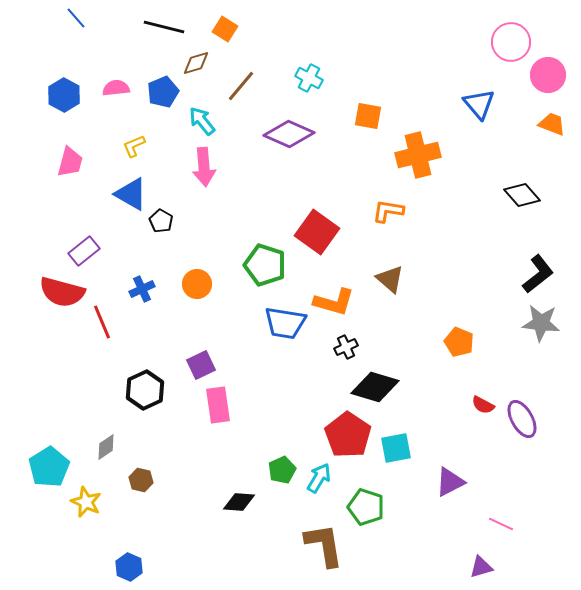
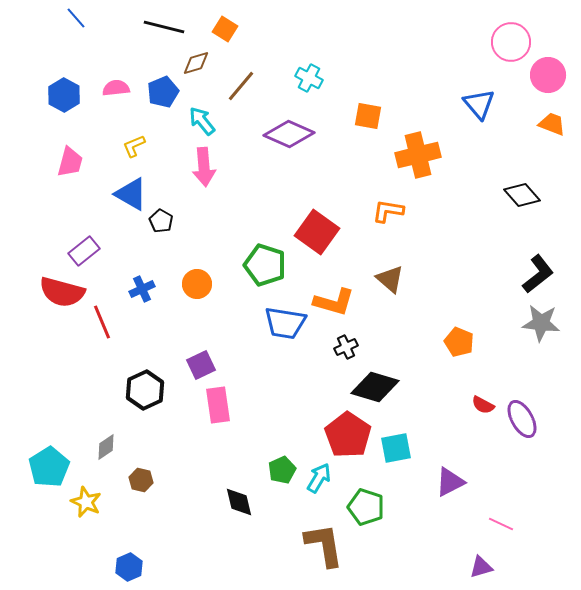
black diamond at (239, 502): rotated 72 degrees clockwise
blue hexagon at (129, 567): rotated 12 degrees clockwise
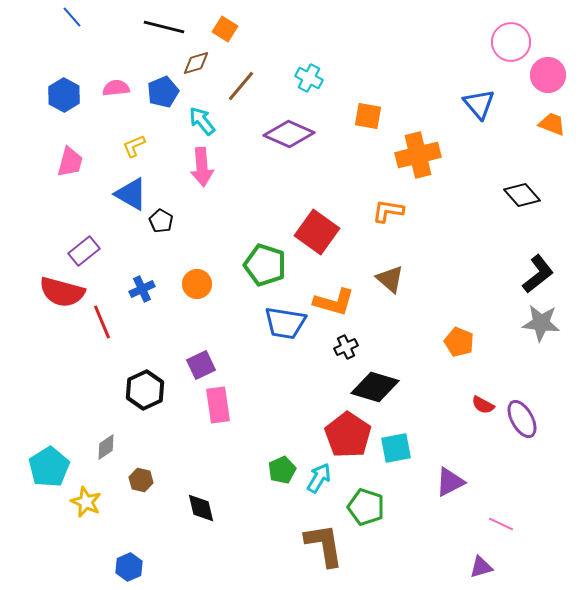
blue line at (76, 18): moved 4 px left, 1 px up
pink arrow at (204, 167): moved 2 px left
black diamond at (239, 502): moved 38 px left, 6 px down
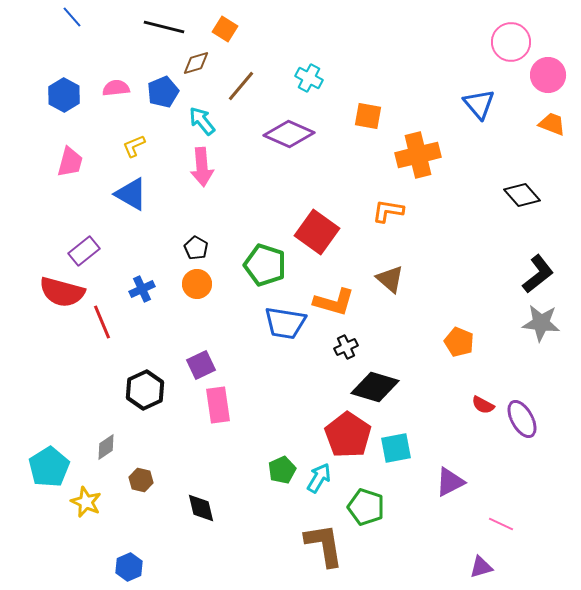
black pentagon at (161, 221): moved 35 px right, 27 px down
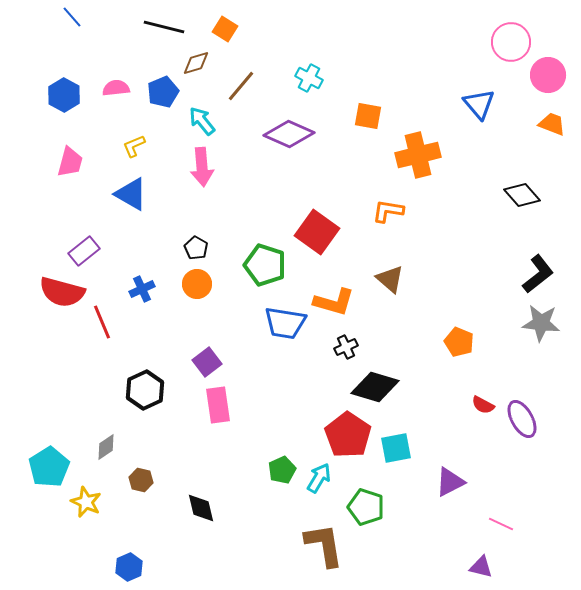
purple square at (201, 365): moved 6 px right, 3 px up; rotated 12 degrees counterclockwise
purple triangle at (481, 567): rotated 30 degrees clockwise
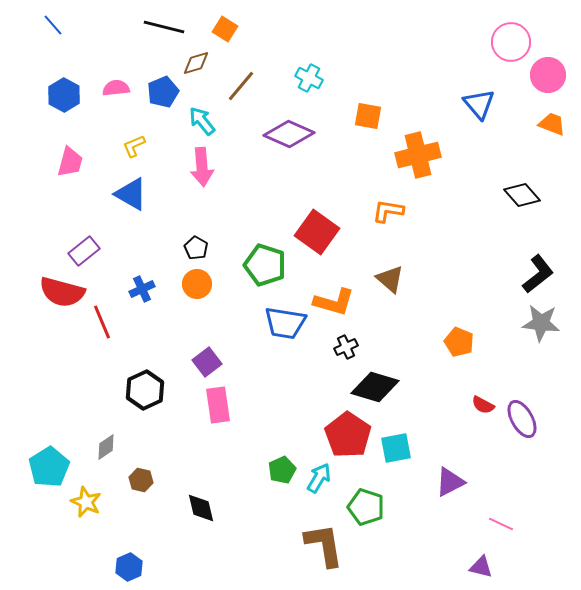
blue line at (72, 17): moved 19 px left, 8 px down
